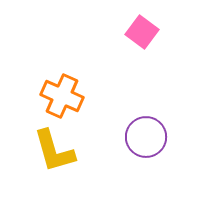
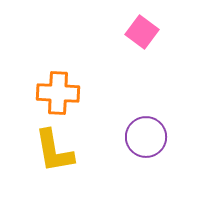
orange cross: moved 4 px left, 3 px up; rotated 21 degrees counterclockwise
yellow L-shape: rotated 6 degrees clockwise
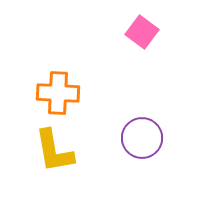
purple circle: moved 4 px left, 1 px down
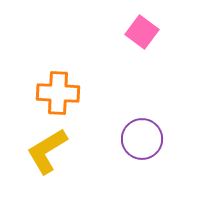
purple circle: moved 1 px down
yellow L-shape: moved 7 px left; rotated 69 degrees clockwise
